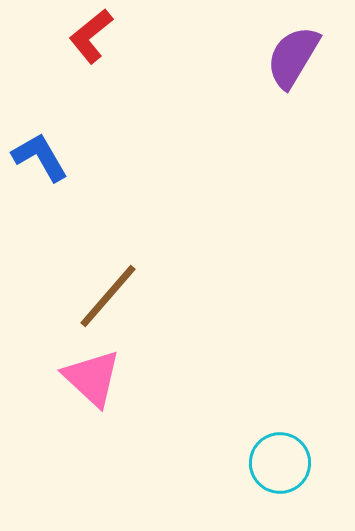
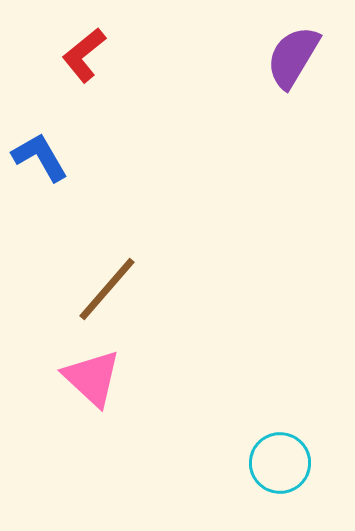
red L-shape: moved 7 px left, 19 px down
brown line: moved 1 px left, 7 px up
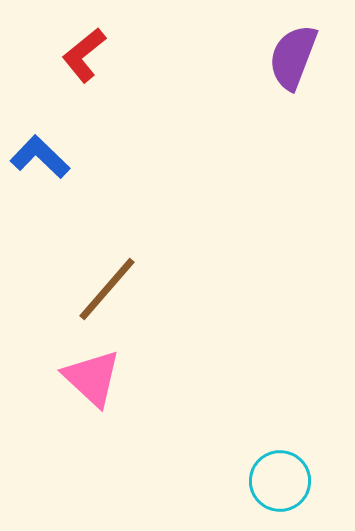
purple semicircle: rotated 10 degrees counterclockwise
blue L-shape: rotated 16 degrees counterclockwise
cyan circle: moved 18 px down
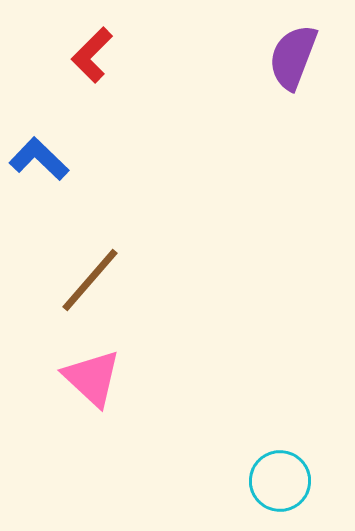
red L-shape: moved 8 px right; rotated 6 degrees counterclockwise
blue L-shape: moved 1 px left, 2 px down
brown line: moved 17 px left, 9 px up
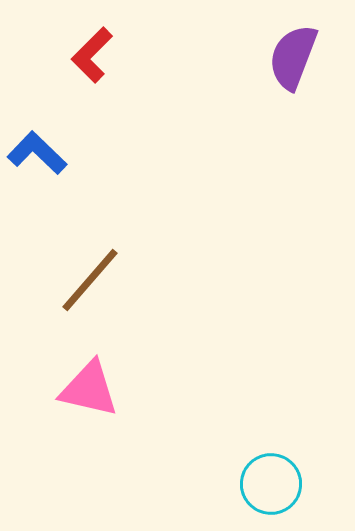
blue L-shape: moved 2 px left, 6 px up
pink triangle: moved 3 px left, 11 px down; rotated 30 degrees counterclockwise
cyan circle: moved 9 px left, 3 px down
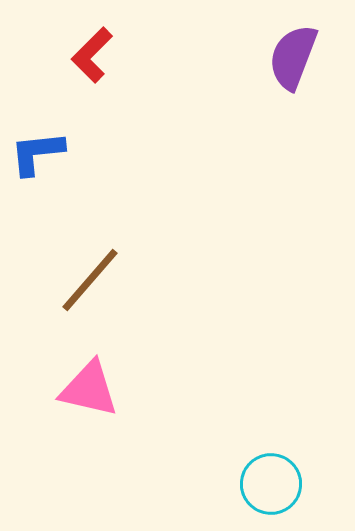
blue L-shape: rotated 50 degrees counterclockwise
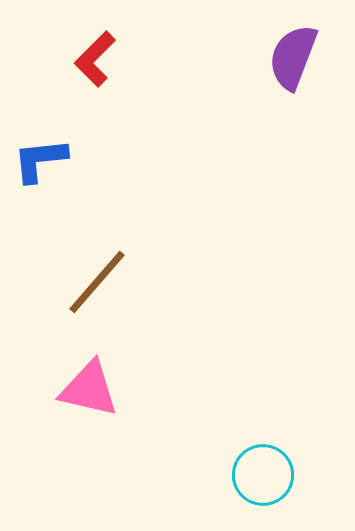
red L-shape: moved 3 px right, 4 px down
blue L-shape: moved 3 px right, 7 px down
brown line: moved 7 px right, 2 px down
cyan circle: moved 8 px left, 9 px up
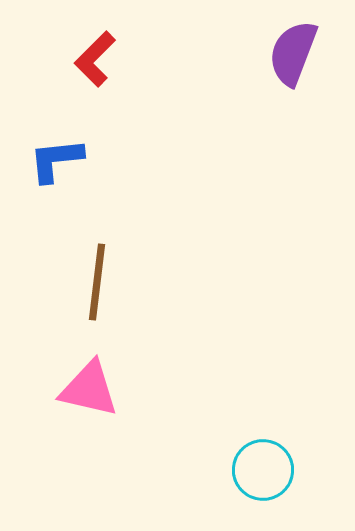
purple semicircle: moved 4 px up
blue L-shape: moved 16 px right
brown line: rotated 34 degrees counterclockwise
cyan circle: moved 5 px up
